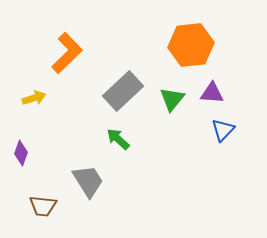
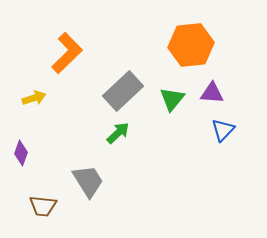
green arrow: moved 6 px up; rotated 95 degrees clockwise
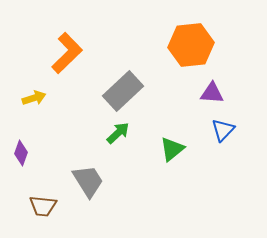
green triangle: moved 50 px down; rotated 12 degrees clockwise
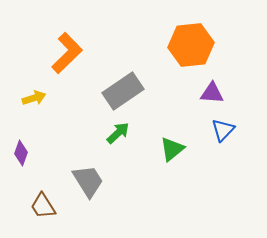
gray rectangle: rotated 9 degrees clockwise
brown trapezoid: rotated 52 degrees clockwise
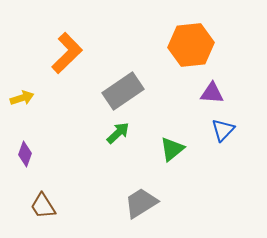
yellow arrow: moved 12 px left
purple diamond: moved 4 px right, 1 px down
gray trapezoid: moved 53 px right, 22 px down; rotated 90 degrees counterclockwise
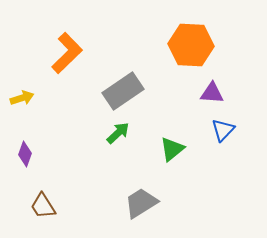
orange hexagon: rotated 9 degrees clockwise
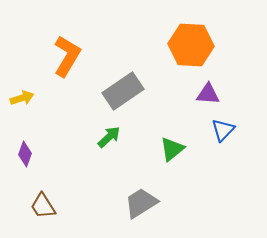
orange L-shape: moved 3 px down; rotated 15 degrees counterclockwise
purple triangle: moved 4 px left, 1 px down
green arrow: moved 9 px left, 4 px down
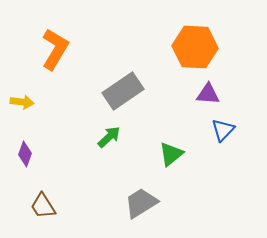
orange hexagon: moved 4 px right, 2 px down
orange L-shape: moved 12 px left, 7 px up
yellow arrow: moved 4 px down; rotated 25 degrees clockwise
green triangle: moved 1 px left, 5 px down
